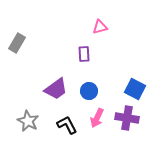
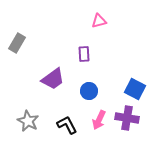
pink triangle: moved 1 px left, 6 px up
purple trapezoid: moved 3 px left, 10 px up
pink arrow: moved 2 px right, 2 px down
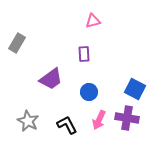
pink triangle: moved 6 px left
purple trapezoid: moved 2 px left
blue circle: moved 1 px down
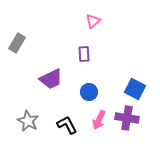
pink triangle: rotated 28 degrees counterclockwise
purple trapezoid: rotated 10 degrees clockwise
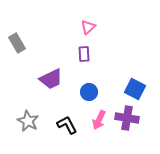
pink triangle: moved 5 px left, 6 px down
gray rectangle: rotated 60 degrees counterclockwise
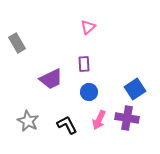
purple rectangle: moved 10 px down
blue square: rotated 30 degrees clockwise
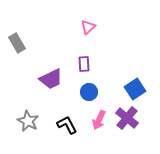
purple cross: rotated 30 degrees clockwise
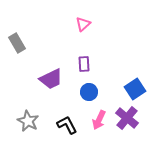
pink triangle: moved 5 px left, 3 px up
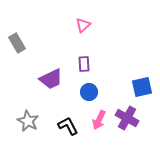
pink triangle: moved 1 px down
blue square: moved 7 px right, 2 px up; rotated 20 degrees clockwise
purple cross: rotated 10 degrees counterclockwise
black L-shape: moved 1 px right, 1 px down
